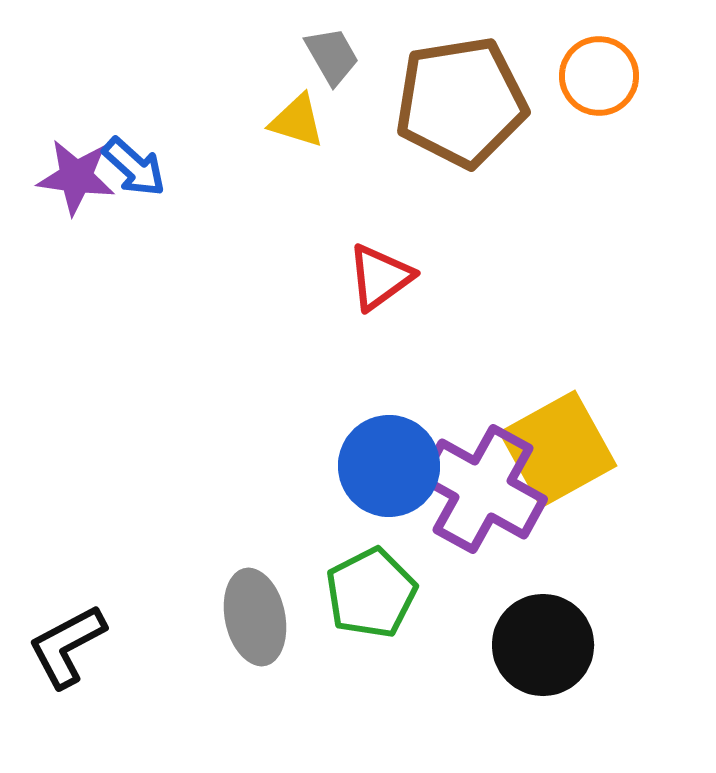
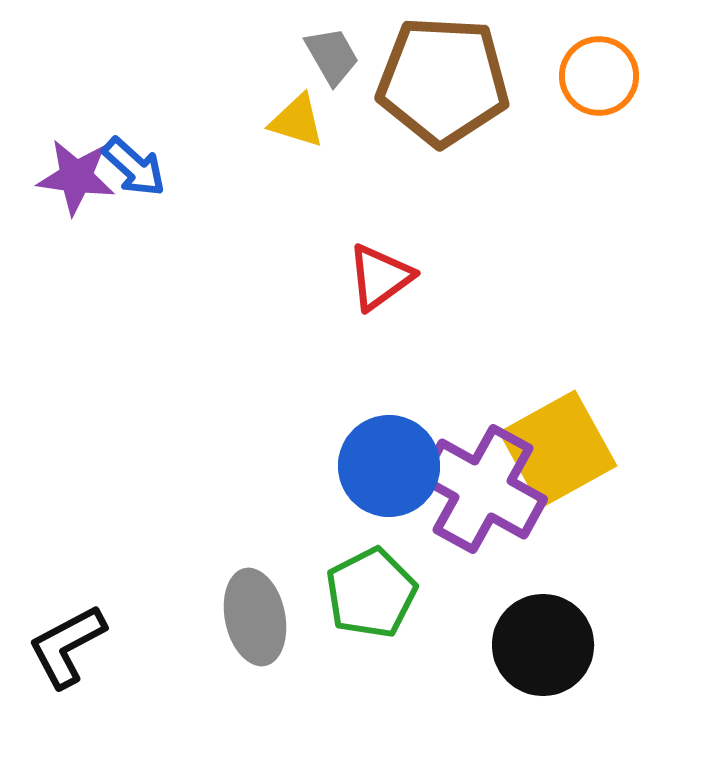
brown pentagon: moved 18 px left, 21 px up; rotated 12 degrees clockwise
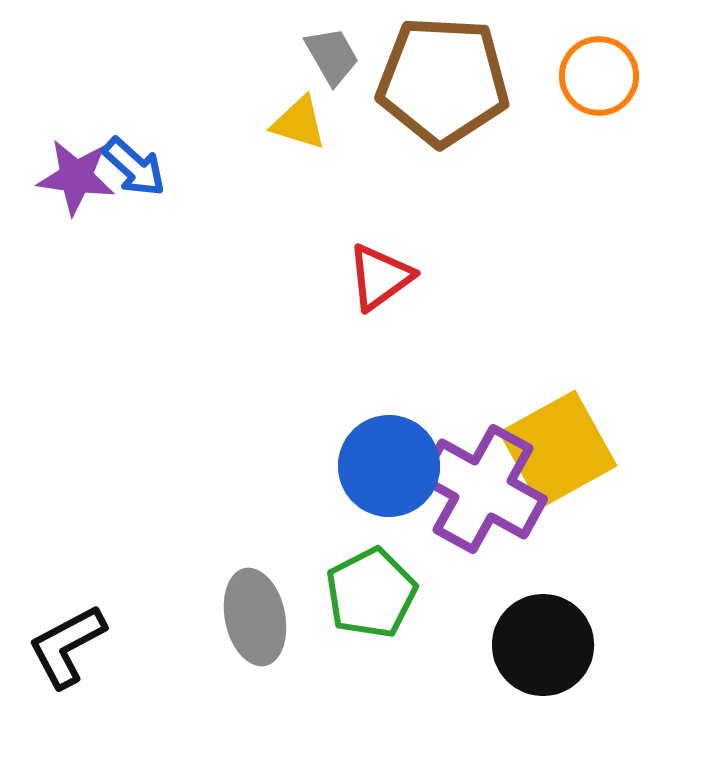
yellow triangle: moved 2 px right, 2 px down
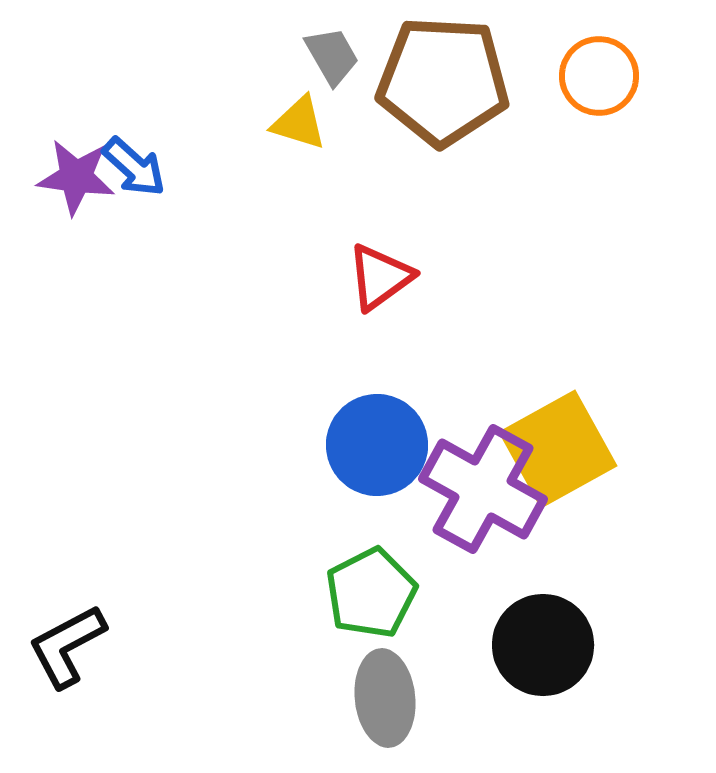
blue circle: moved 12 px left, 21 px up
gray ellipse: moved 130 px right, 81 px down; rotated 6 degrees clockwise
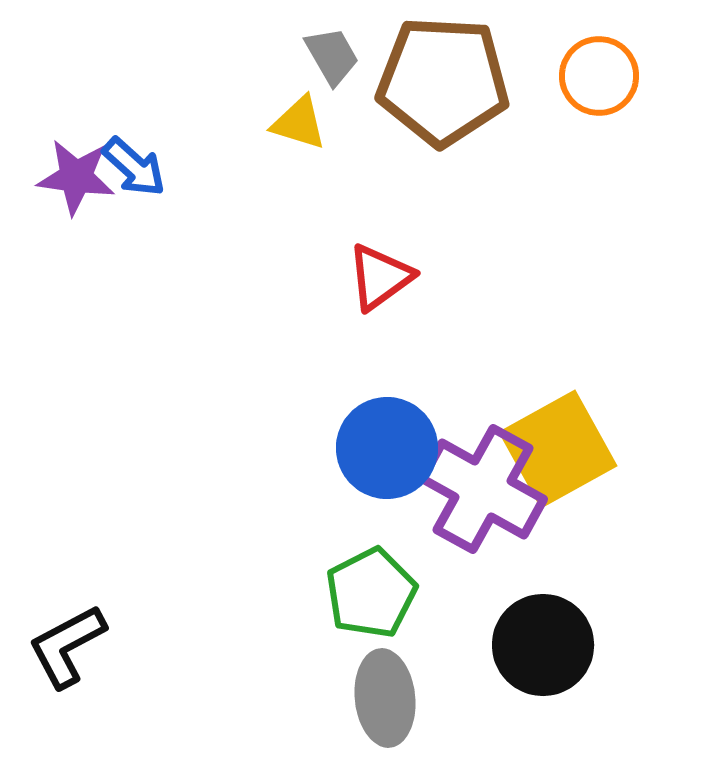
blue circle: moved 10 px right, 3 px down
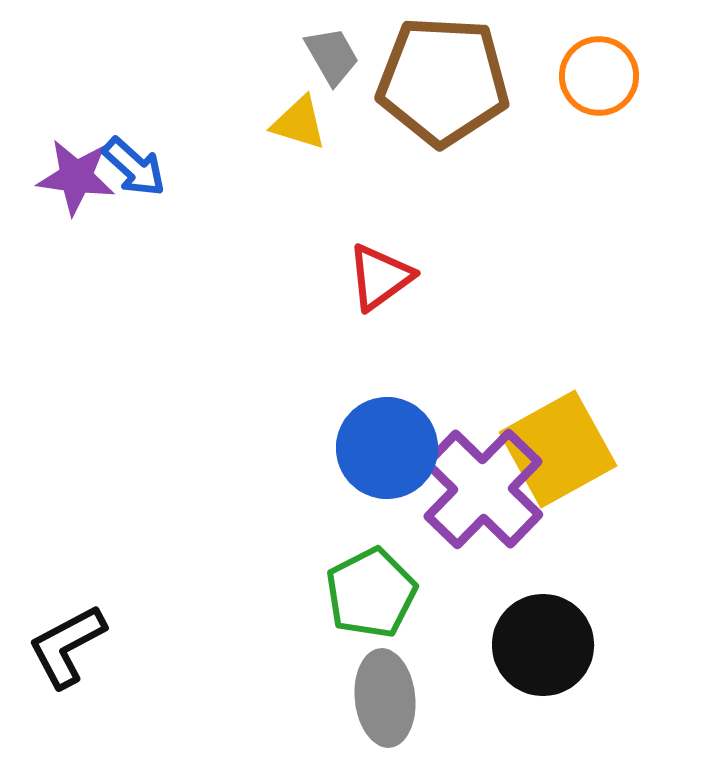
purple cross: rotated 15 degrees clockwise
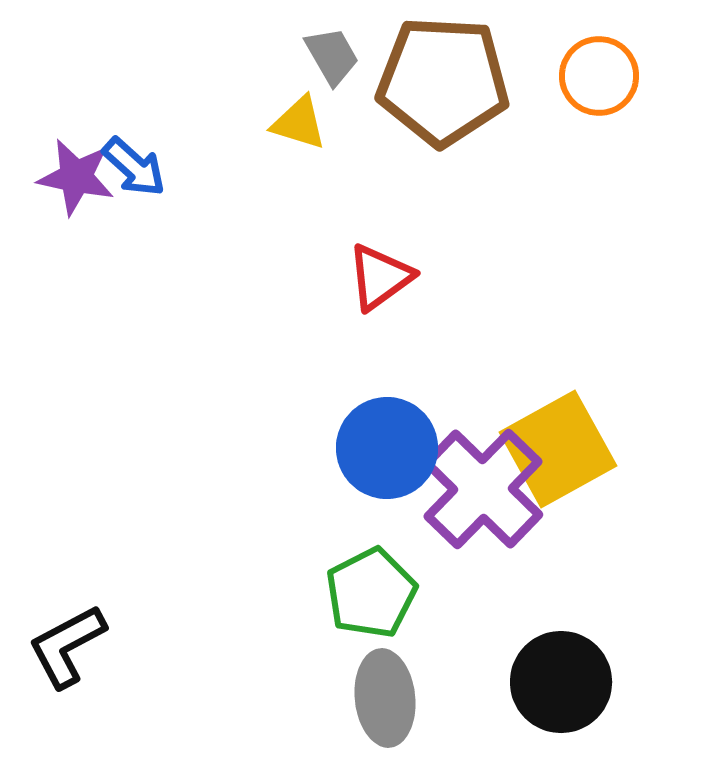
purple star: rotated 4 degrees clockwise
black circle: moved 18 px right, 37 px down
